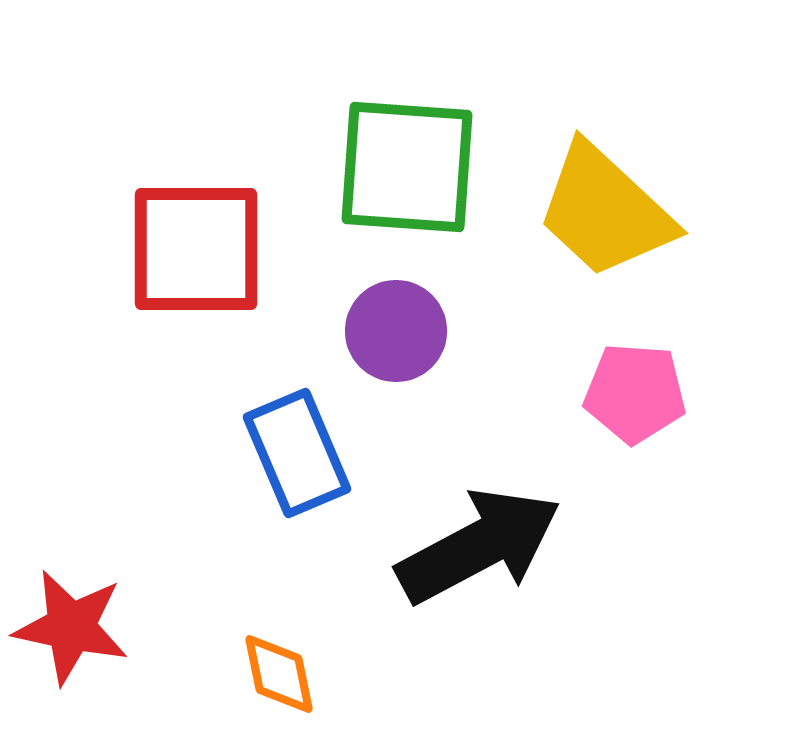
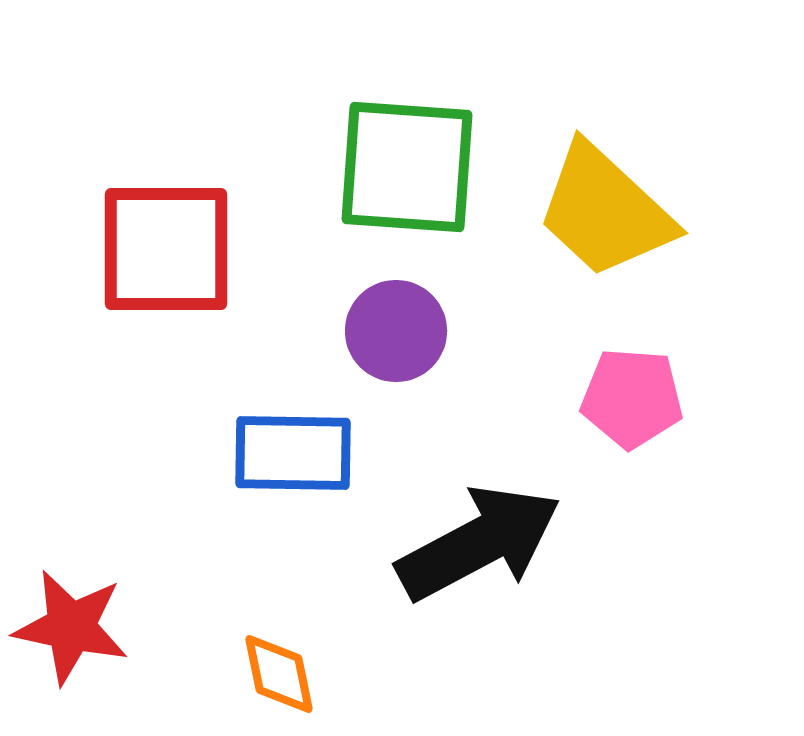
red square: moved 30 px left
pink pentagon: moved 3 px left, 5 px down
blue rectangle: moved 4 px left; rotated 66 degrees counterclockwise
black arrow: moved 3 px up
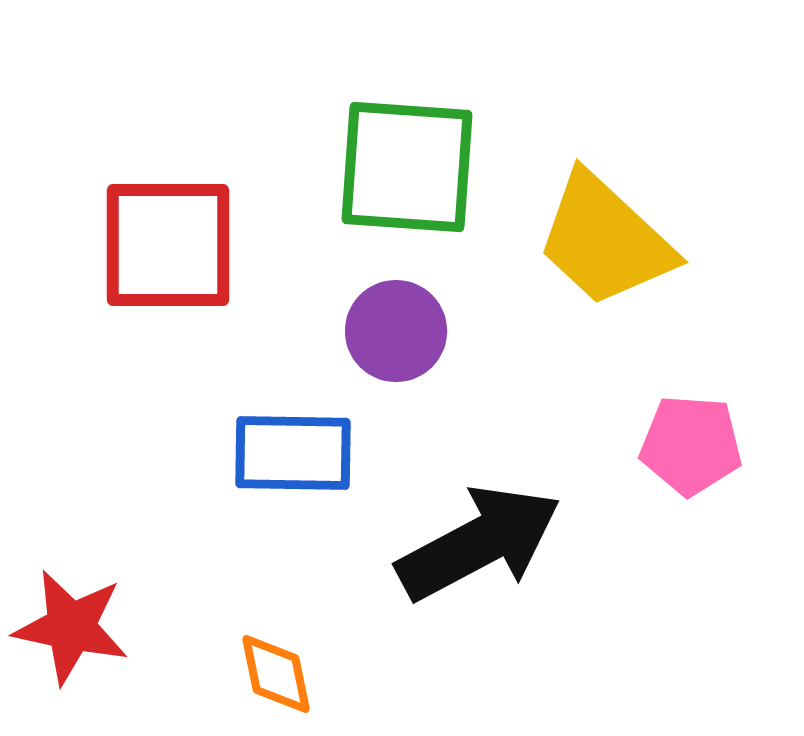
yellow trapezoid: moved 29 px down
red square: moved 2 px right, 4 px up
pink pentagon: moved 59 px right, 47 px down
orange diamond: moved 3 px left
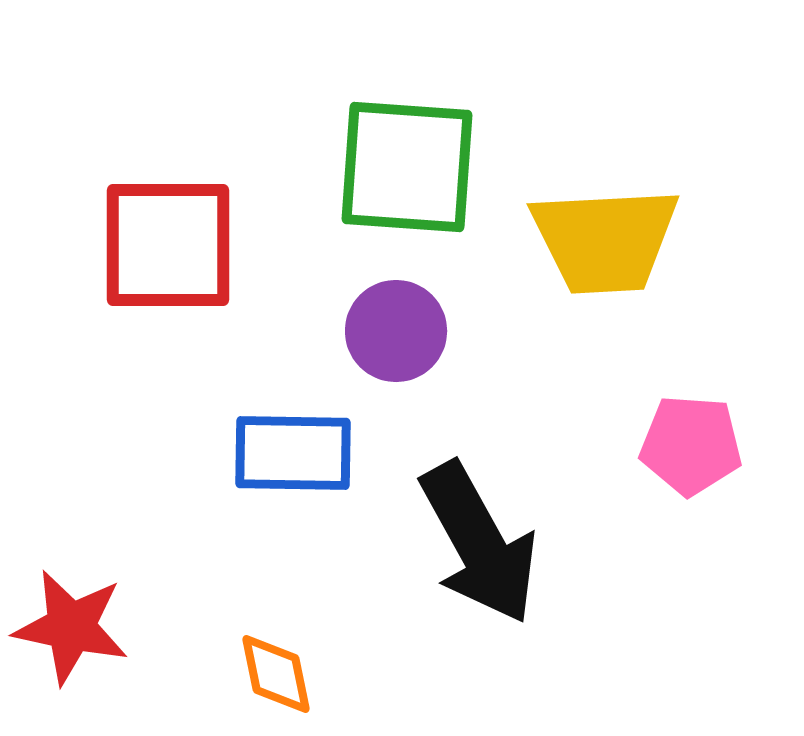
yellow trapezoid: rotated 46 degrees counterclockwise
black arrow: rotated 89 degrees clockwise
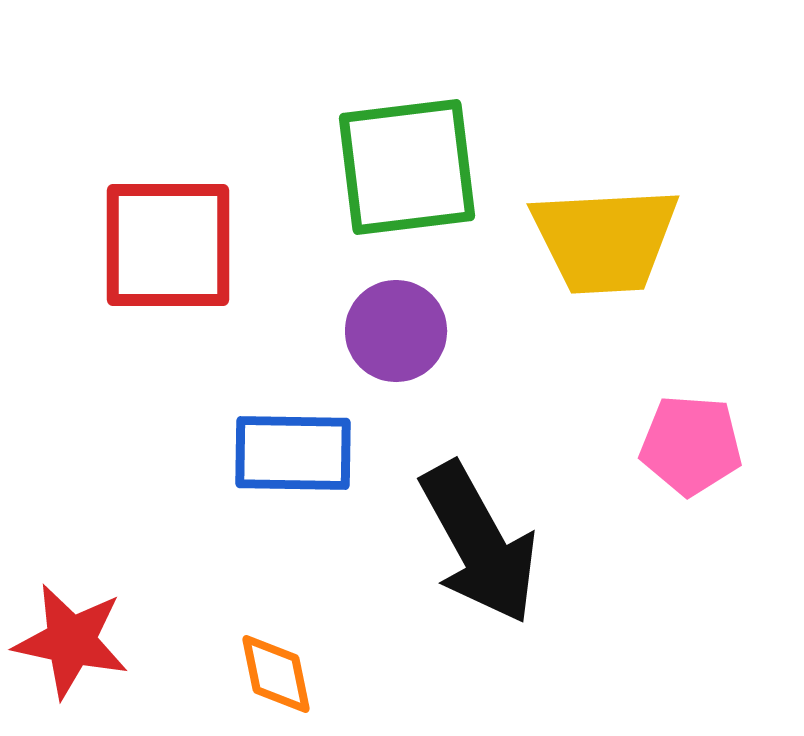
green square: rotated 11 degrees counterclockwise
red star: moved 14 px down
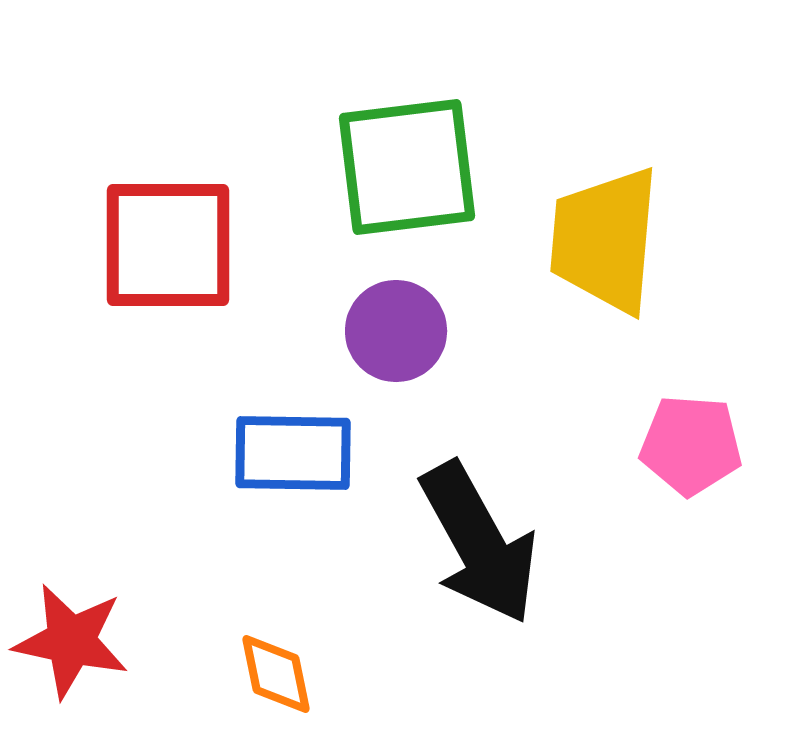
yellow trapezoid: rotated 98 degrees clockwise
